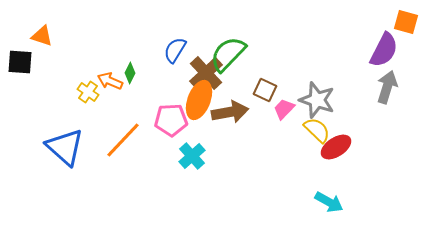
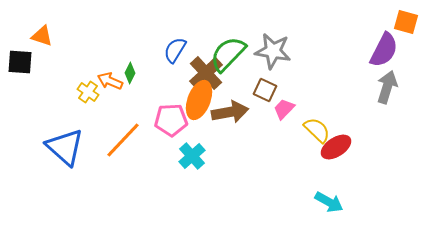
gray star: moved 44 px left, 49 px up; rotated 9 degrees counterclockwise
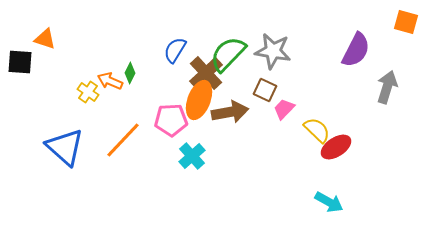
orange triangle: moved 3 px right, 3 px down
purple semicircle: moved 28 px left
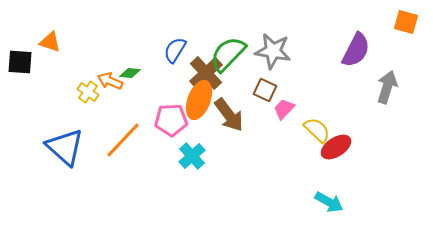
orange triangle: moved 5 px right, 3 px down
green diamond: rotated 70 degrees clockwise
brown arrow: moved 1 px left, 3 px down; rotated 63 degrees clockwise
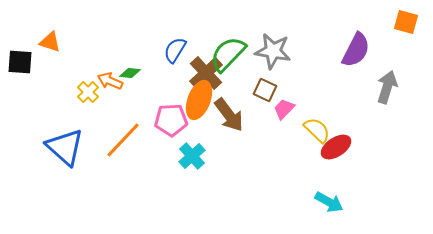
yellow cross: rotated 10 degrees clockwise
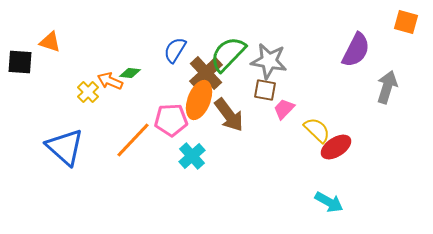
gray star: moved 4 px left, 10 px down
brown square: rotated 15 degrees counterclockwise
orange line: moved 10 px right
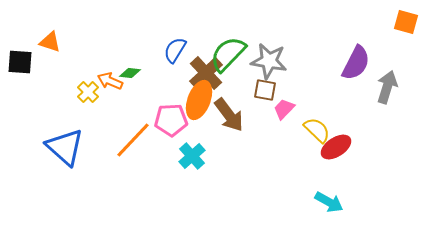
purple semicircle: moved 13 px down
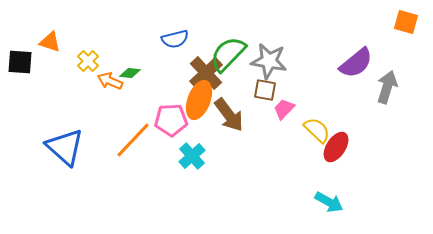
blue semicircle: moved 11 px up; rotated 136 degrees counterclockwise
purple semicircle: rotated 24 degrees clockwise
yellow cross: moved 31 px up
red ellipse: rotated 24 degrees counterclockwise
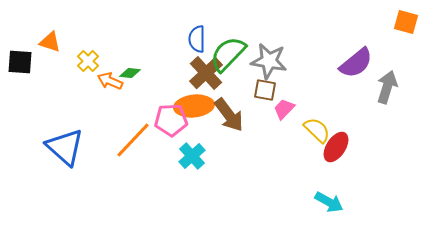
blue semicircle: moved 22 px right; rotated 104 degrees clockwise
orange ellipse: moved 5 px left, 6 px down; rotated 63 degrees clockwise
